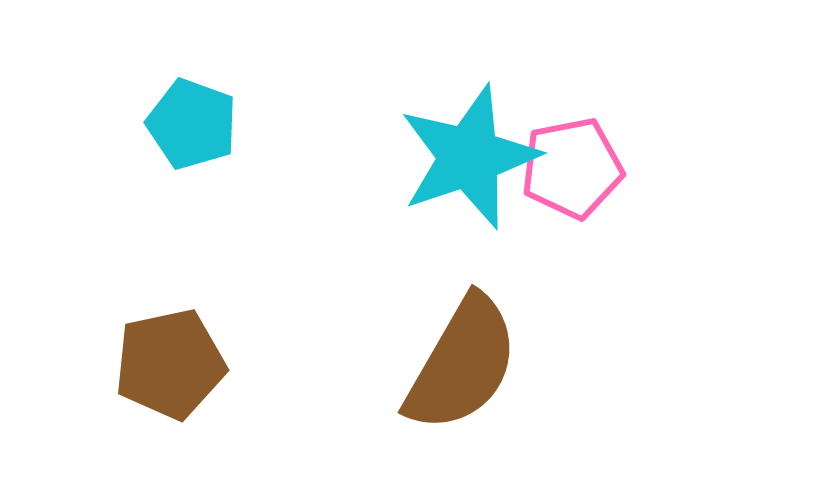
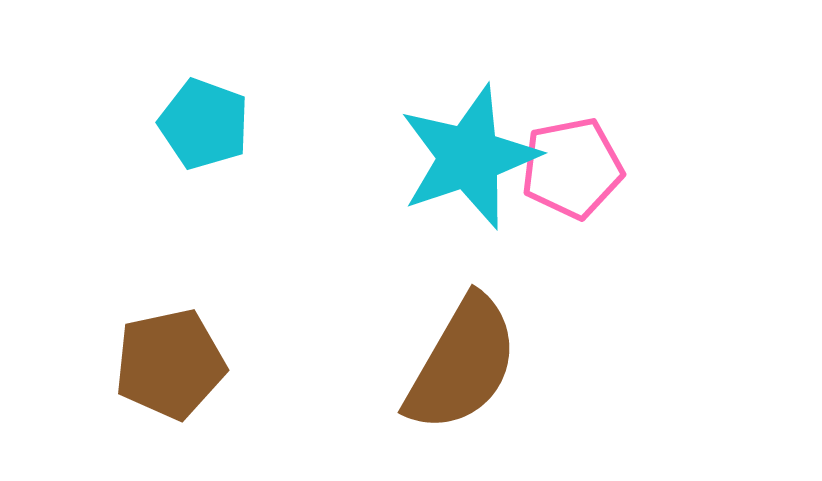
cyan pentagon: moved 12 px right
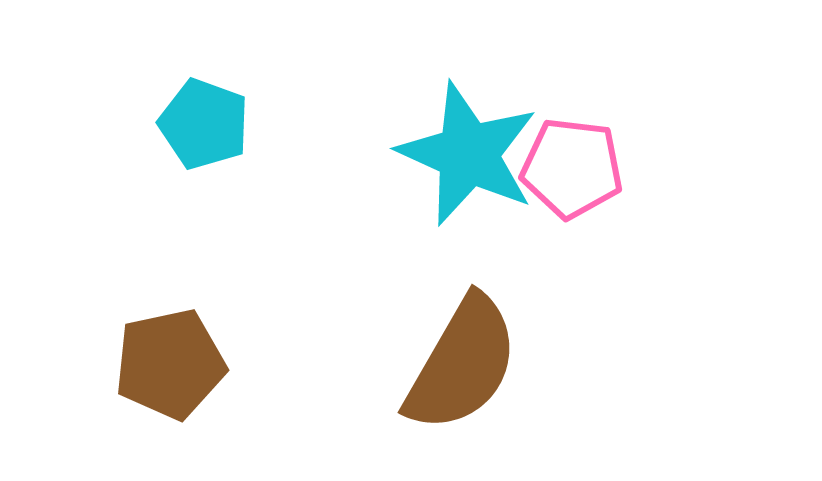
cyan star: moved 1 px left, 3 px up; rotated 29 degrees counterclockwise
pink pentagon: rotated 18 degrees clockwise
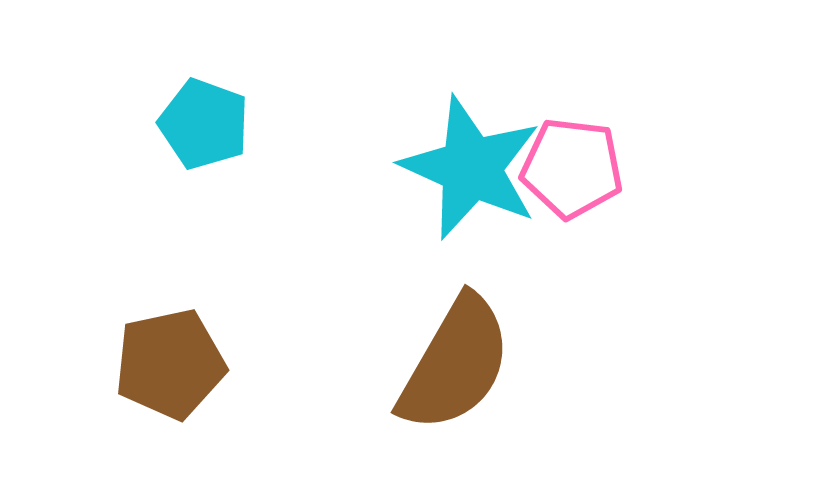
cyan star: moved 3 px right, 14 px down
brown semicircle: moved 7 px left
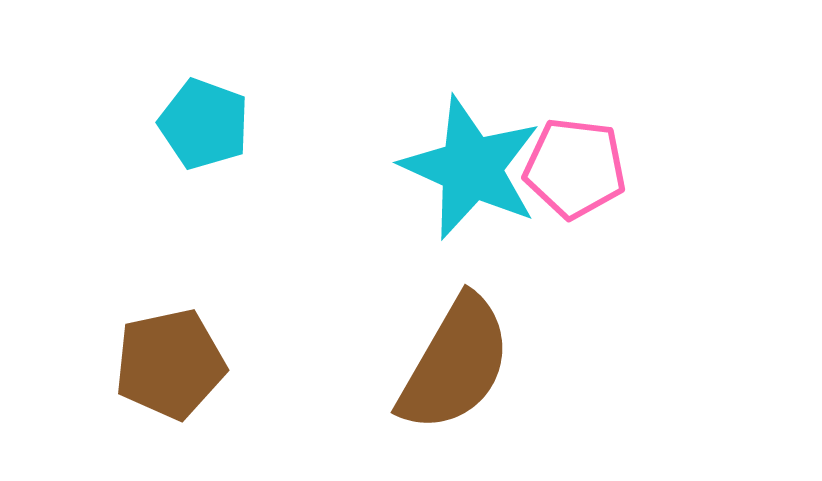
pink pentagon: moved 3 px right
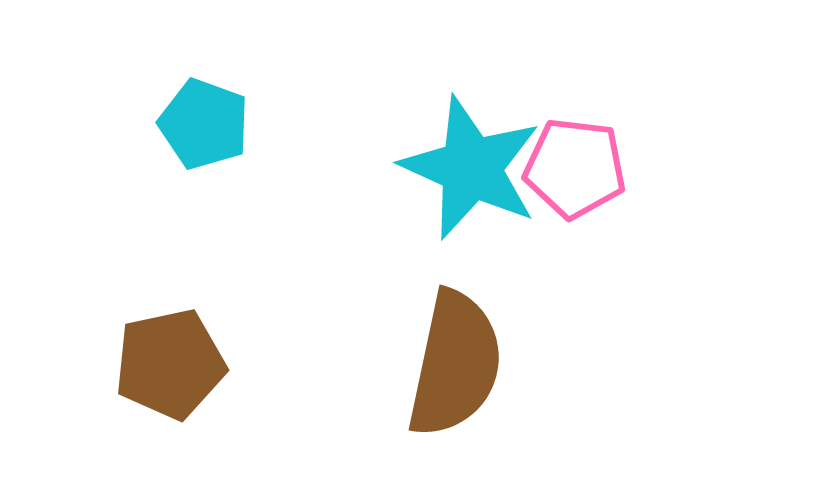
brown semicircle: rotated 18 degrees counterclockwise
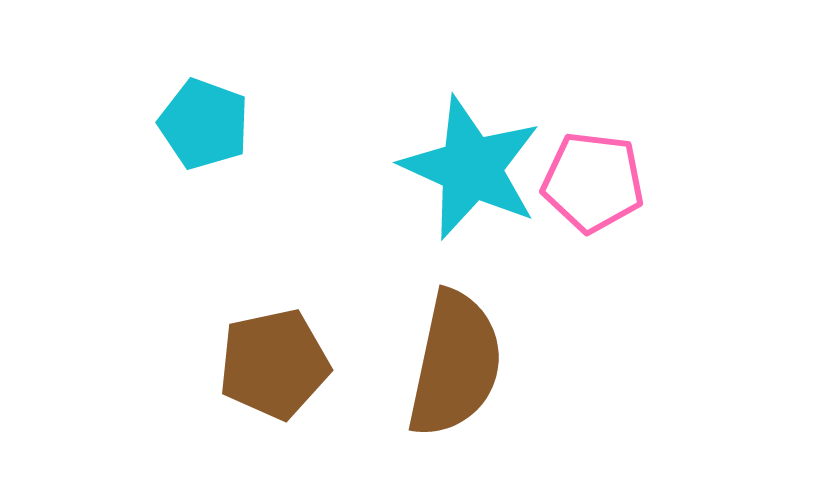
pink pentagon: moved 18 px right, 14 px down
brown pentagon: moved 104 px right
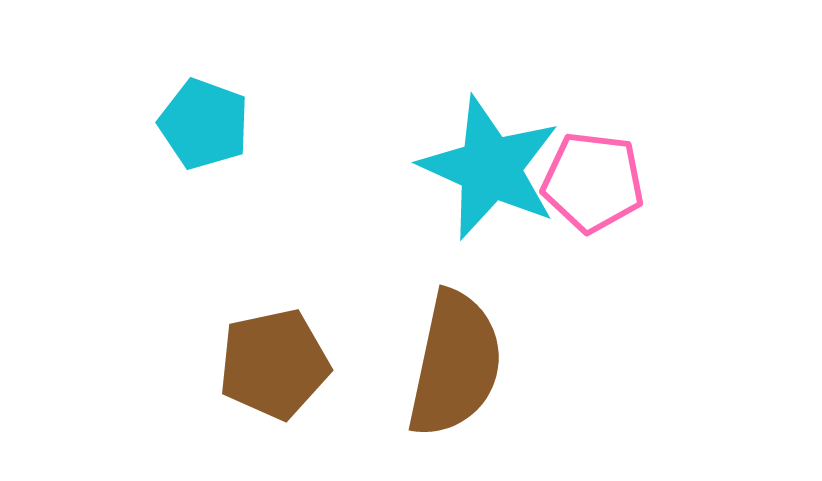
cyan star: moved 19 px right
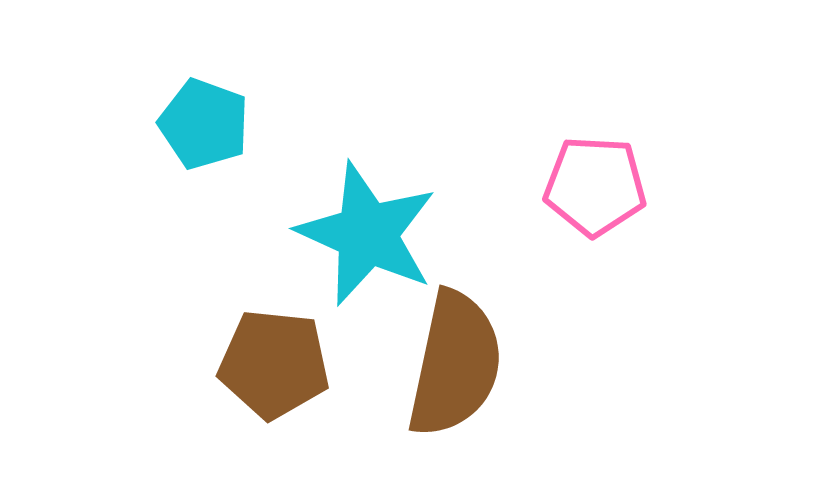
cyan star: moved 123 px left, 66 px down
pink pentagon: moved 2 px right, 4 px down; rotated 4 degrees counterclockwise
brown pentagon: rotated 18 degrees clockwise
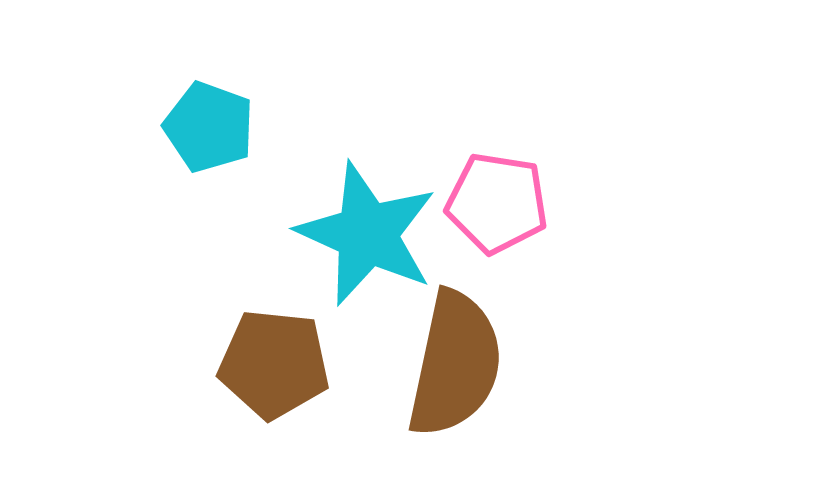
cyan pentagon: moved 5 px right, 3 px down
pink pentagon: moved 98 px left, 17 px down; rotated 6 degrees clockwise
